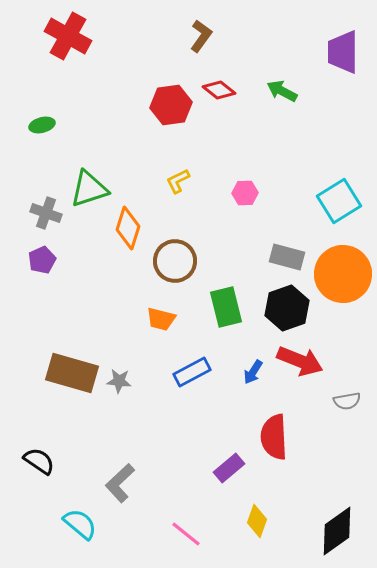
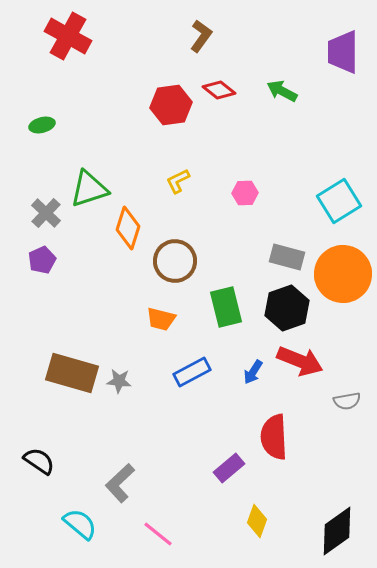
gray cross: rotated 24 degrees clockwise
pink line: moved 28 px left
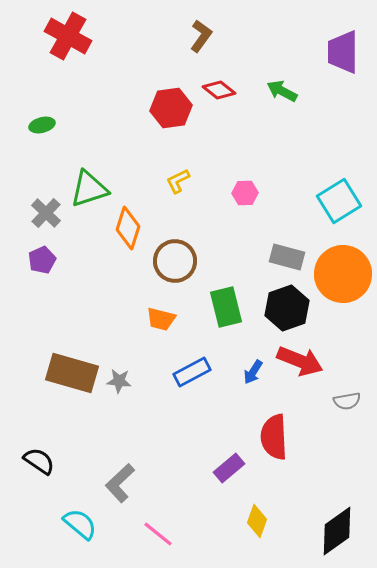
red hexagon: moved 3 px down
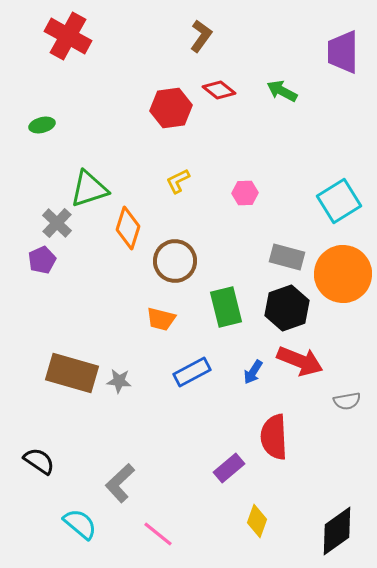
gray cross: moved 11 px right, 10 px down
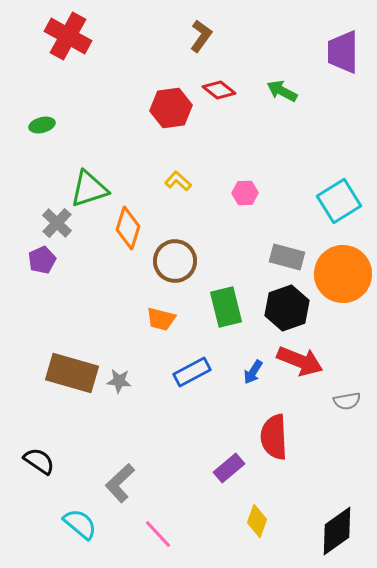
yellow L-shape: rotated 68 degrees clockwise
pink line: rotated 8 degrees clockwise
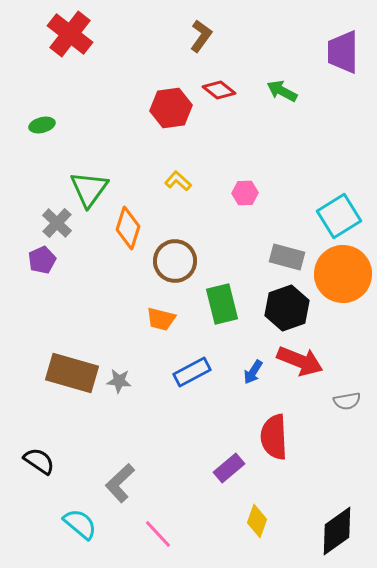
red cross: moved 2 px right, 2 px up; rotated 9 degrees clockwise
green triangle: rotated 36 degrees counterclockwise
cyan square: moved 15 px down
green rectangle: moved 4 px left, 3 px up
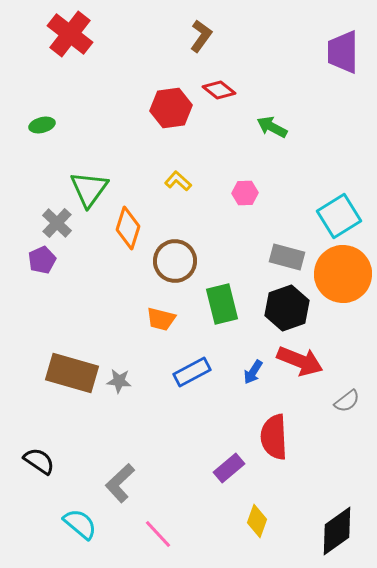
green arrow: moved 10 px left, 36 px down
gray semicircle: rotated 28 degrees counterclockwise
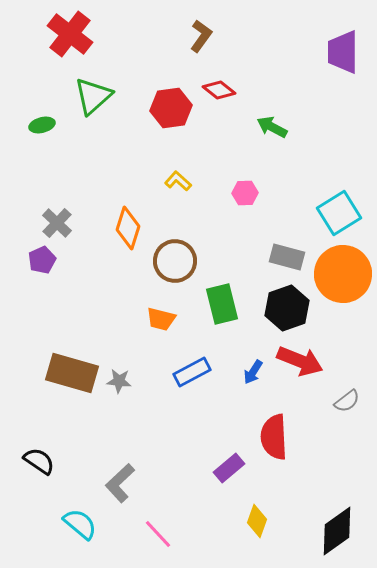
green triangle: moved 4 px right, 93 px up; rotated 12 degrees clockwise
cyan square: moved 3 px up
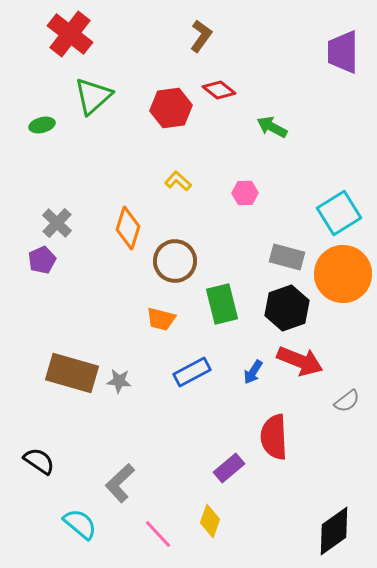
yellow diamond: moved 47 px left
black diamond: moved 3 px left
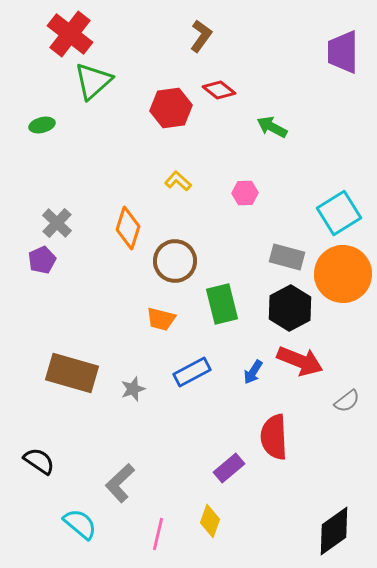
green triangle: moved 15 px up
black hexagon: moved 3 px right; rotated 9 degrees counterclockwise
gray star: moved 14 px right, 8 px down; rotated 25 degrees counterclockwise
pink line: rotated 56 degrees clockwise
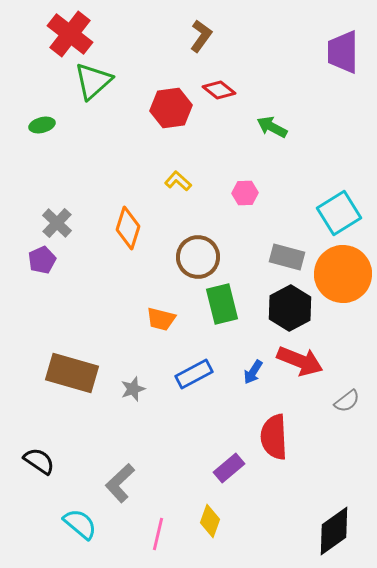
brown circle: moved 23 px right, 4 px up
blue rectangle: moved 2 px right, 2 px down
